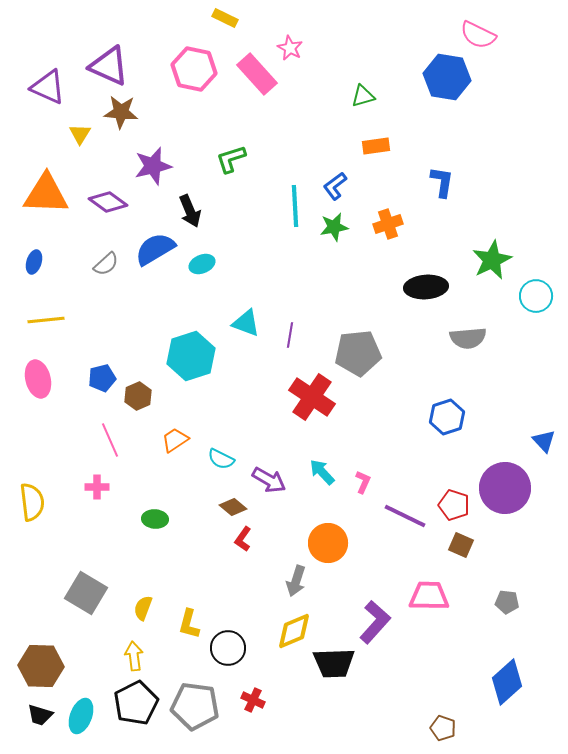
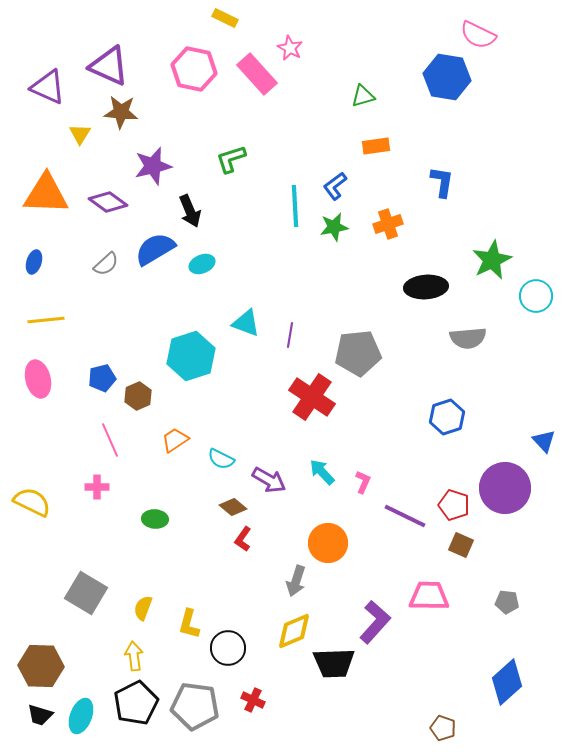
yellow semicircle at (32, 502): rotated 57 degrees counterclockwise
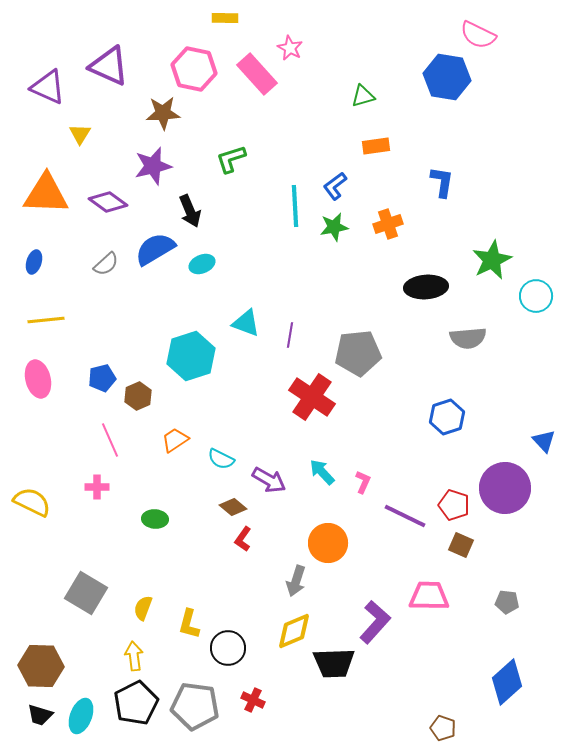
yellow rectangle at (225, 18): rotated 25 degrees counterclockwise
brown star at (121, 112): moved 42 px right, 1 px down; rotated 8 degrees counterclockwise
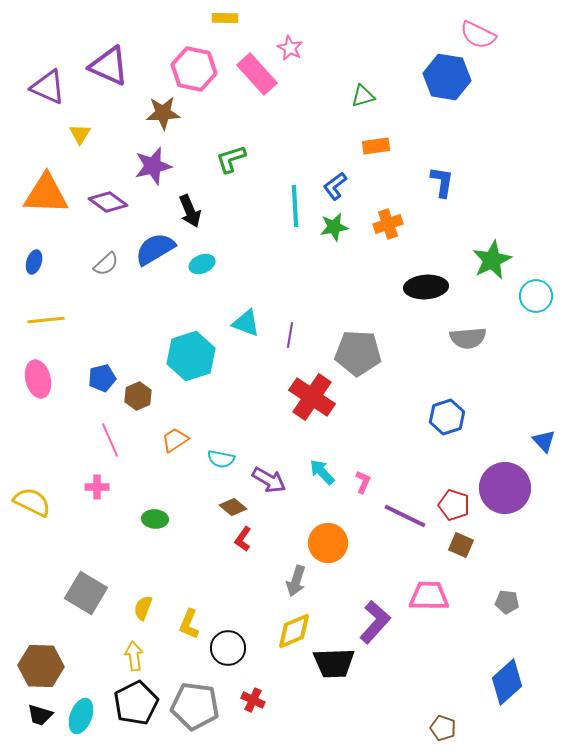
gray pentagon at (358, 353): rotated 9 degrees clockwise
cyan semicircle at (221, 459): rotated 16 degrees counterclockwise
yellow L-shape at (189, 624): rotated 8 degrees clockwise
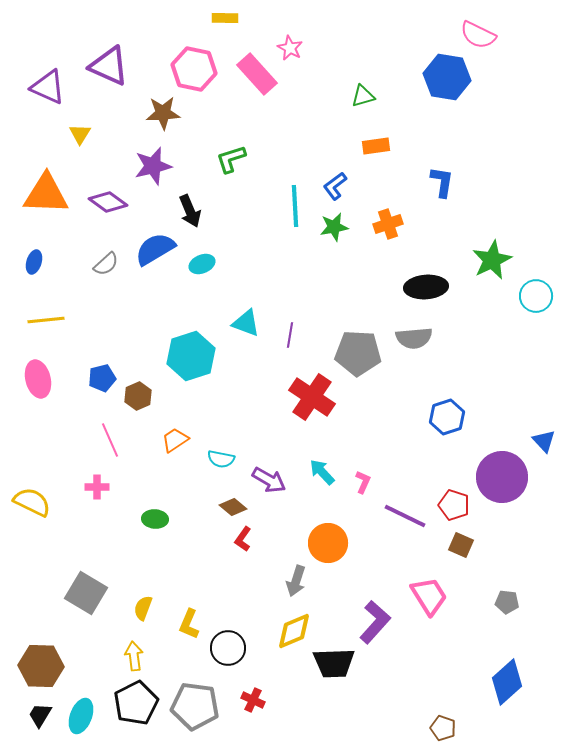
gray semicircle at (468, 338): moved 54 px left
purple circle at (505, 488): moved 3 px left, 11 px up
pink trapezoid at (429, 596): rotated 57 degrees clockwise
black trapezoid at (40, 715): rotated 104 degrees clockwise
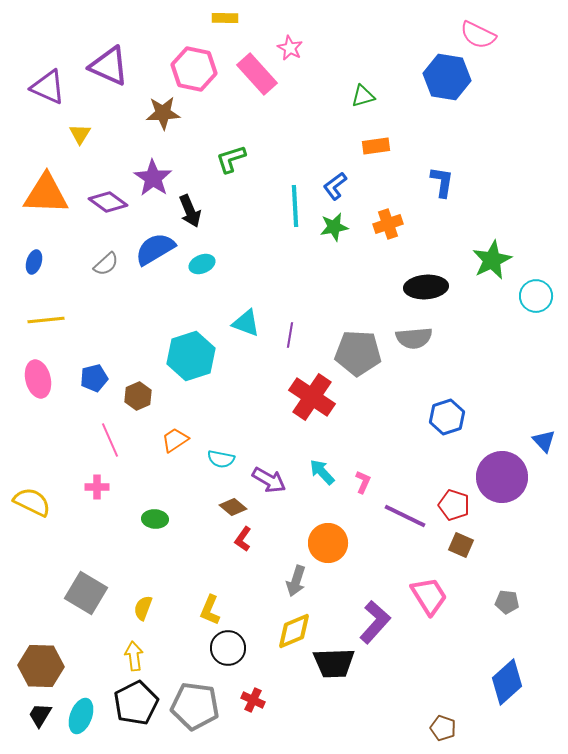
purple star at (153, 166): moved 12 px down; rotated 24 degrees counterclockwise
blue pentagon at (102, 378): moved 8 px left
yellow L-shape at (189, 624): moved 21 px right, 14 px up
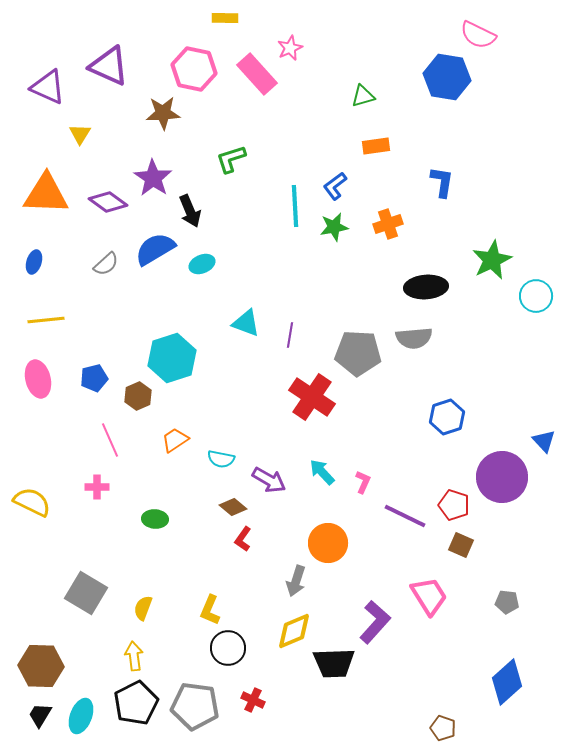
pink star at (290, 48): rotated 20 degrees clockwise
cyan hexagon at (191, 356): moved 19 px left, 2 px down
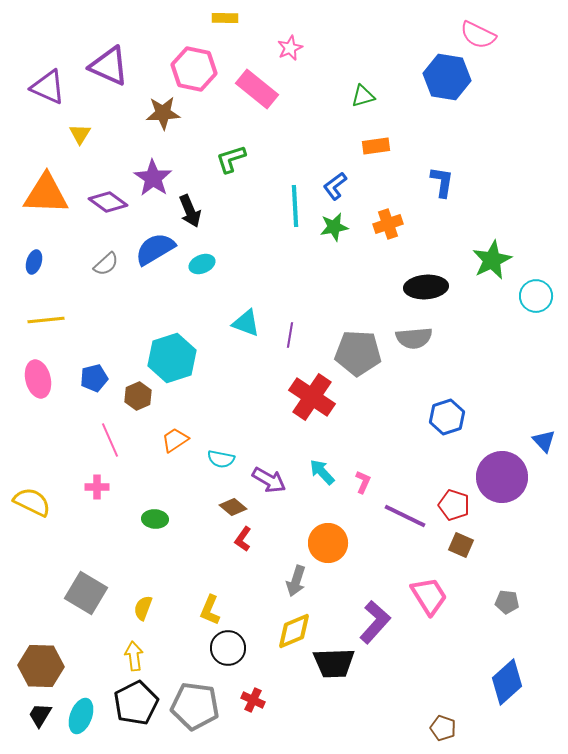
pink rectangle at (257, 74): moved 15 px down; rotated 9 degrees counterclockwise
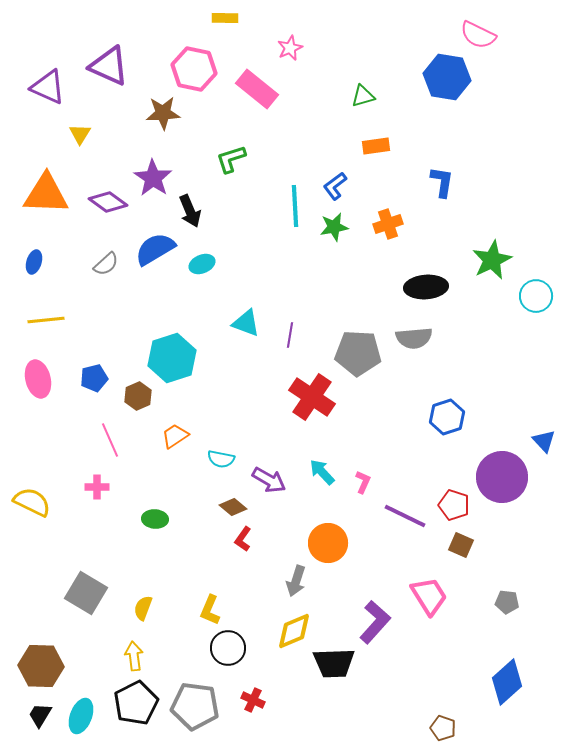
orange trapezoid at (175, 440): moved 4 px up
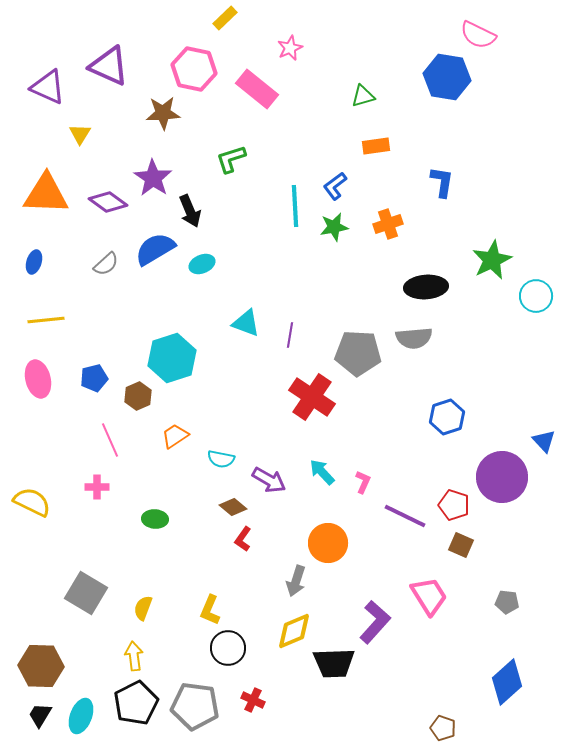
yellow rectangle at (225, 18): rotated 45 degrees counterclockwise
